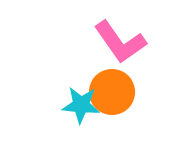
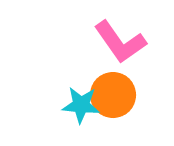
orange circle: moved 1 px right, 3 px down
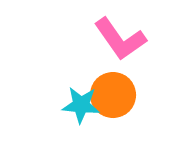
pink L-shape: moved 3 px up
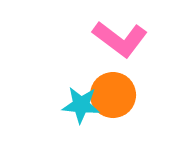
pink L-shape: rotated 18 degrees counterclockwise
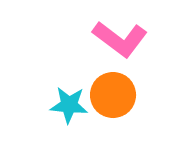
cyan star: moved 12 px left
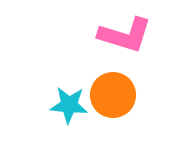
pink L-shape: moved 5 px right, 4 px up; rotated 20 degrees counterclockwise
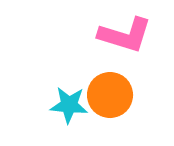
orange circle: moved 3 px left
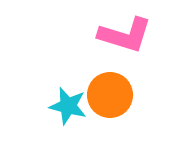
cyan star: moved 1 px left, 1 px down; rotated 9 degrees clockwise
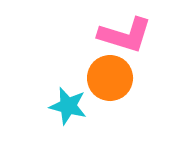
orange circle: moved 17 px up
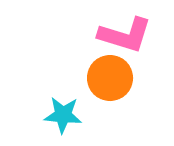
cyan star: moved 5 px left, 9 px down; rotated 9 degrees counterclockwise
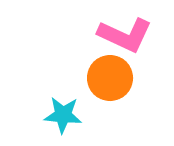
pink L-shape: rotated 8 degrees clockwise
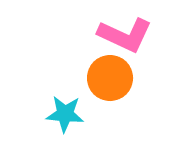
cyan star: moved 2 px right, 1 px up
